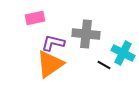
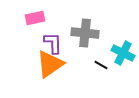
gray cross: moved 1 px left, 1 px up
purple L-shape: rotated 75 degrees clockwise
black line: moved 3 px left
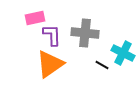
purple L-shape: moved 1 px left, 8 px up
black line: moved 1 px right
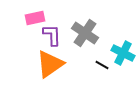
gray cross: rotated 28 degrees clockwise
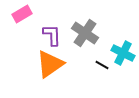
pink rectangle: moved 13 px left, 4 px up; rotated 18 degrees counterclockwise
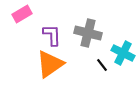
gray cross: moved 3 px right; rotated 20 degrees counterclockwise
black line: rotated 24 degrees clockwise
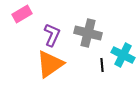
purple L-shape: rotated 25 degrees clockwise
cyan cross: moved 2 px down
black line: rotated 32 degrees clockwise
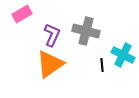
gray cross: moved 2 px left, 2 px up
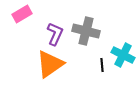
purple L-shape: moved 3 px right, 1 px up
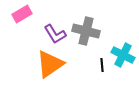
purple L-shape: rotated 125 degrees clockwise
